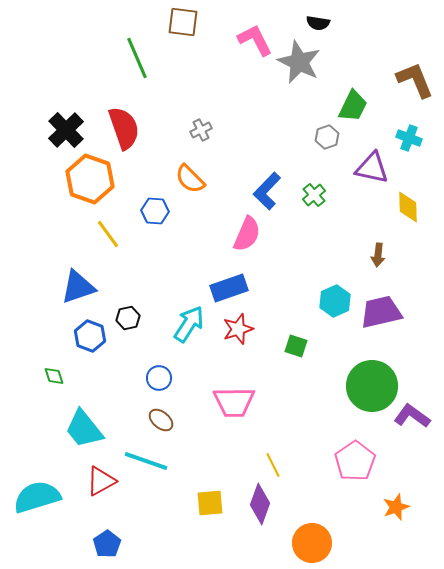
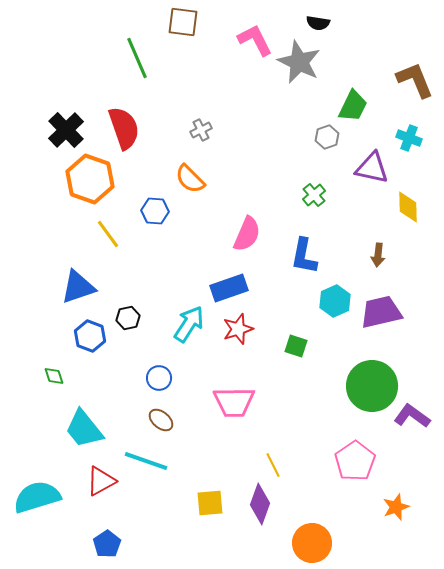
blue L-shape at (267, 191): moved 37 px right, 65 px down; rotated 33 degrees counterclockwise
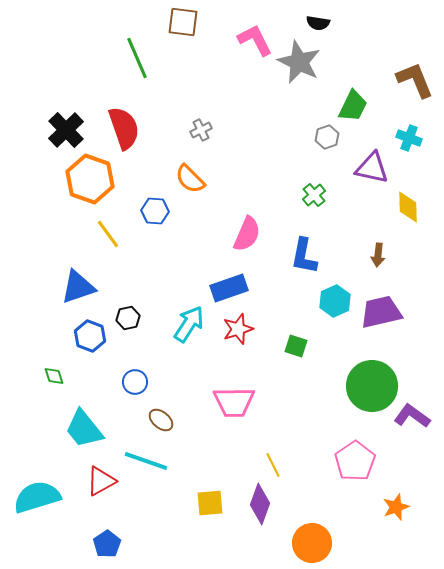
blue circle at (159, 378): moved 24 px left, 4 px down
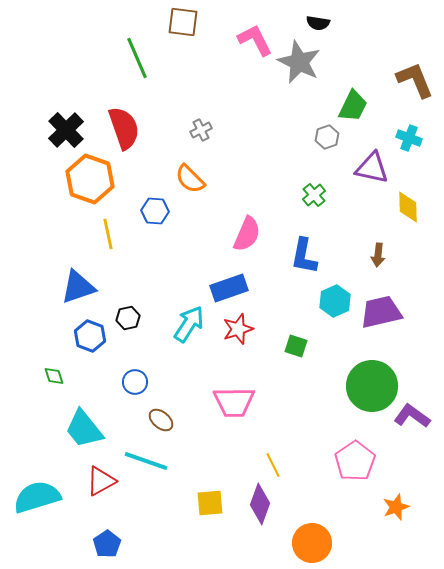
yellow line at (108, 234): rotated 24 degrees clockwise
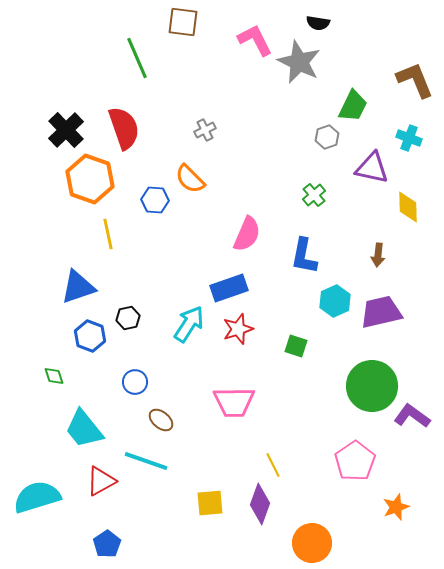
gray cross at (201, 130): moved 4 px right
blue hexagon at (155, 211): moved 11 px up
